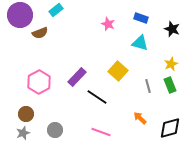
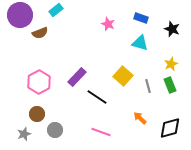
yellow square: moved 5 px right, 5 px down
brown circle: moved 11 px right
gray star: moved 1 px right, 1 px down
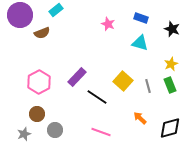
brown semicircle: moved 2 px right
yellow square: moved 5 px down
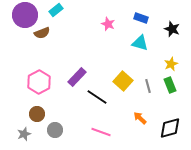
purple circle: moved 5 px right
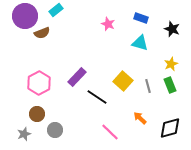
purple circle: moved 1 px down
pink hexagon: moved 1 px down
pink line: moved 9 px right; rotated 24 degrees clockwise
